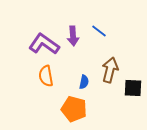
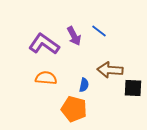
purple arrow: moved 1 px right; rotated 24 degrees counterclockwise
brown arrow: rotated 100 degrees counterclockwise
orange semicircle: moved 2 px down; rotated 105 degrees clockwise
blue semicircle: moved 3 px down
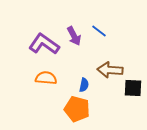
orange pentagon: moved 3 px right
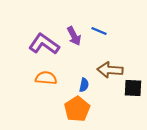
blue line: rotated 14 degrees counterclockwise
orange pentagon: rotated 25 degrees clockwise
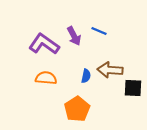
blue semicircle: moved 2 px right, 9 px up
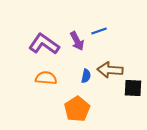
blue line: rotated 42 degrees counterclockwise
purple arrow: moved 3 px right, 5 px down
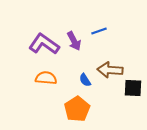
purple arrow: moved 3 px left
blue semicircle: moved 1 px left, 4 px down; rotated 136 degrees clockwise
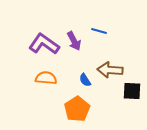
blue line: rotated 35 degrees clockwise
black square: moved 1 px left, 3 px down
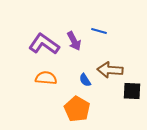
orange pentagon: rotated 10 degrees counterclockwise
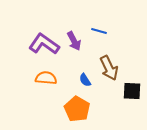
brown arrow: moved 1 px left, 2 px up; rotated 120 degrees counterclockwise
